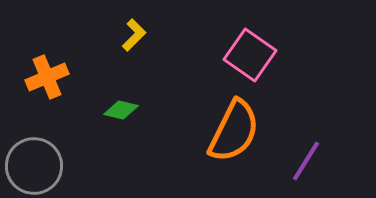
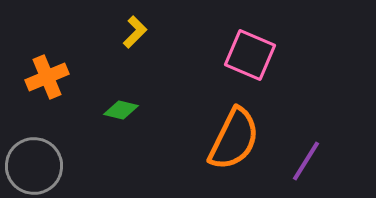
yellow L-shape: moved 1 px right, 3 px up
pink square: rotated 12 degrees counterclockwise
orange semicircle: moved 8 px down
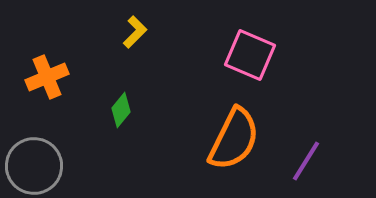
green diamond: rotated 64 degrees counterclockwise
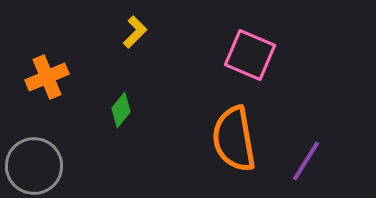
orange semicircle: rotated 144 degrees clockwise
